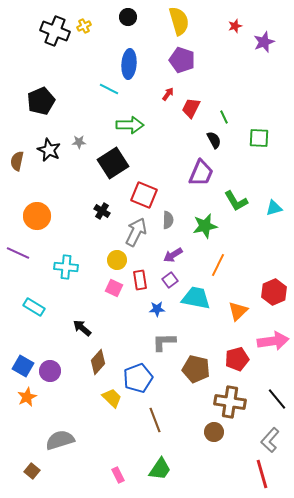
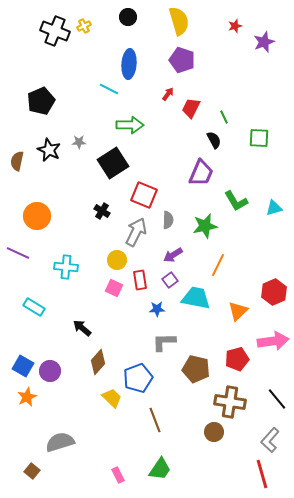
gray semicircle at (60, 440): moved 2 px down
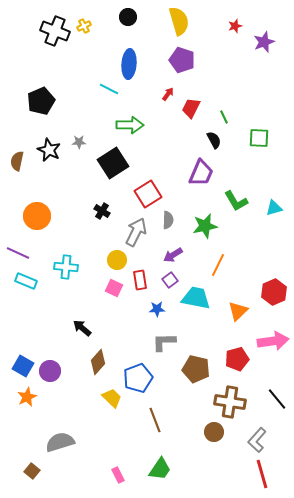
red square at (144, 195): moved 4 px right, 1 px up; rotated 36 degrees clockwise
cyan rectangle at (34, 307): moved 8 px left, 26 px up; rotated 10 degrees counterclockwise
gray L-shape at (270, 440): moved 13 px left
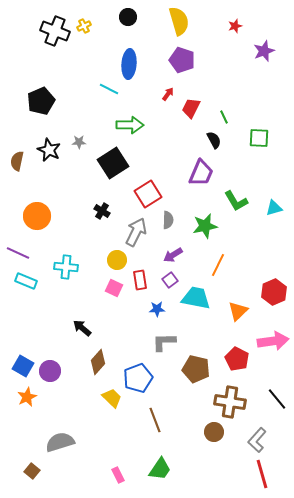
purple star at (264, 42): moved 9 px down
red pentagon at (237, 359): rotated 30 degrees counterclockwise
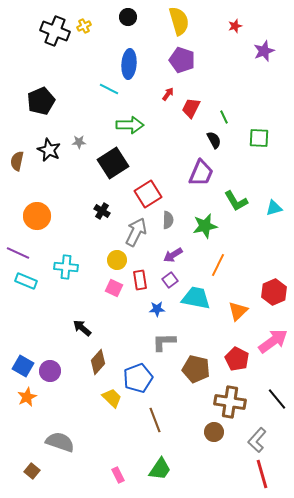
pink arrow at (273, 341): rotated 28 degrees counterclockwise
gray semicircle at (60, 442): rotated 36 degrees clockwise
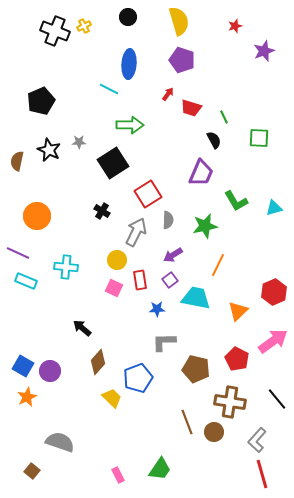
red trapezoid at (191, 108): rotated 100 degrees counterclockwise
brown line at (155, 420): moved 32 px right, 2 px down
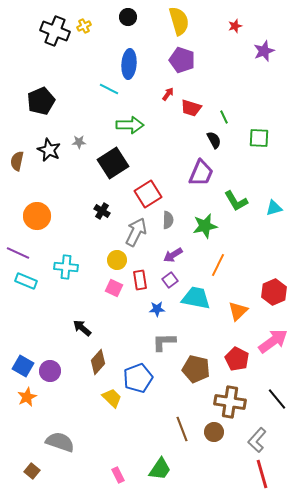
brown line at (187, 422): moved 5 px left, 7 px down
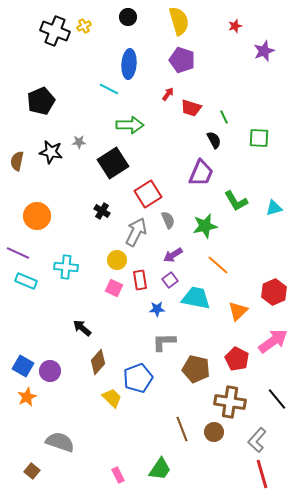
black star at (49, 150): moved 2 px right, 2 px down; rotated 15 degrees counterclockwise
gray semicircle at (168, 220): rotated 24 degrees counterclockwise
orange line at (218, 265): rotated 75 degrees counterclockwise
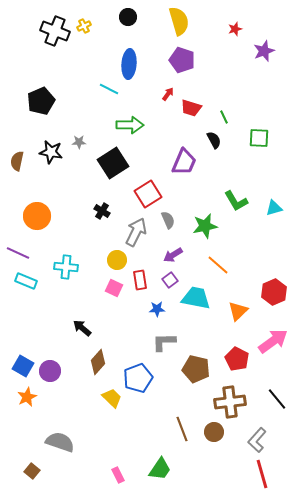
red star at (235, 26): moved 3 px down
purple trapezoid at (201, 173): moved 17 px left, 11 px up
brown cross at (230, 402): rotated 16 degrees counterclockwise
